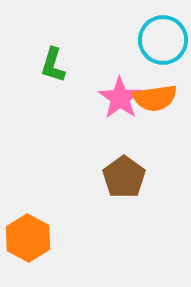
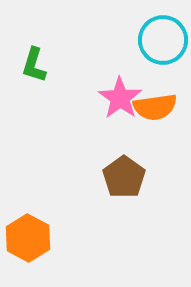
green L-shape: moved 19 px left
orange semicircle: moved 9 px down
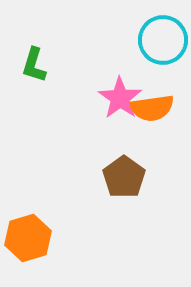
orange semicircle: moved 3 px left, 1 px down
orange hexagon: rotated 15 degrees clockwise
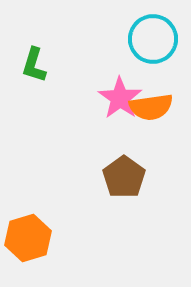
cyan circle: moved 10 px left, 1 px up
orange semicircle: moved 1 px left, 1 px up
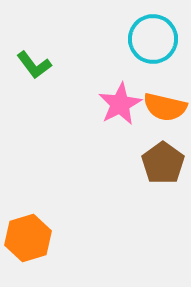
green L-shape: rotated 54 degrees counterclockwise
pink star: moved 6 px down; rotated 9 degrees clockwise
orange semicircle: moved 14 px right; rotated 21 degrees clockwise
brown pentagon: moved 39 px right, 14 px up
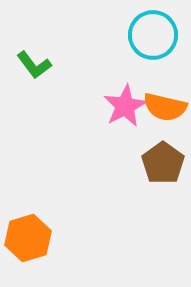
cyan circle: moved 4 px up
pink star: moved 5 px right, 2 px down
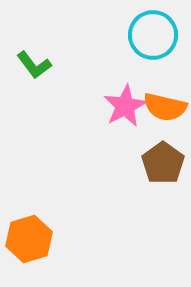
orange hexagon: moved 1 px right, 1 px down
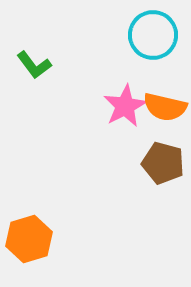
brown pentagon: rotated 21 degrees counterclockwise
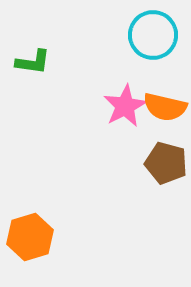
green L-shape: moved 1 px left, 3 px up; rotated 45 degrees counterclockwise
brown pentagon: moved 3 px right
orange hexagon: moved 1 px right, 2 px up
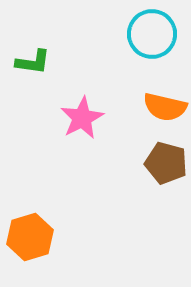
cyan circle: moved 1 px left, 1 px up
pink star: moved 43 px left, 12 px down
